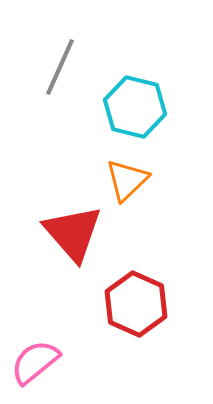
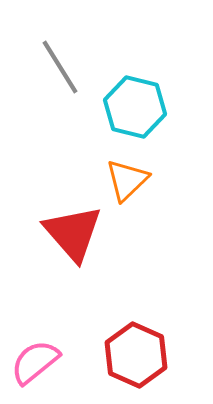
gray line: rotated 56 degrees counterclockwise
red hexagon: moved 51 px down
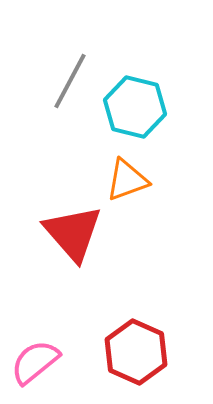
gray line: moved 10 px right, 14 px down; rotated 60 degrees clockwise
orange triangle: rotated 24 degrees clockwise
red hexagon: moved 3 px up
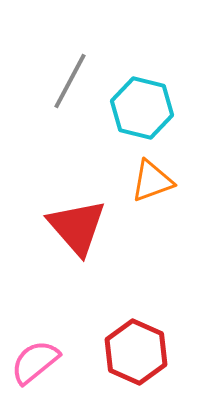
cyan hexagon: moved 7 px right, 1 px down
orange triangle: moved 25 px right, 1 px down
red triangle: moved 4 px right, 6 px up
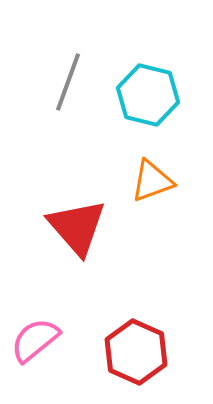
gray line: moved 2 px left, 1 px down; rotated 8 degrees counterclockwise
cyan hexagon: moved 6 px right, 13 px up
pink semicircle: moved 22 px up
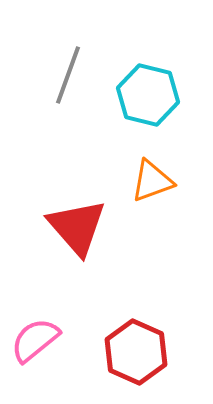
gray line: moved 7 px up
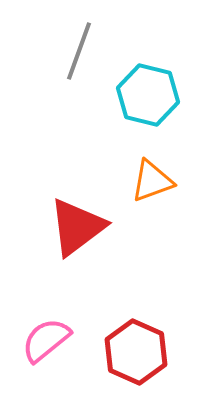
gray line: moved 11 px right, 24 px up
red triangle: rotated 34 degrees clockwise
pink semicircle: moved 11 px right
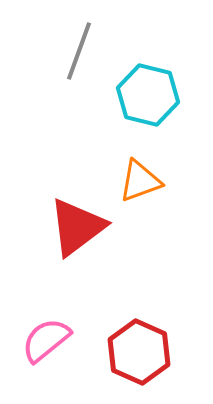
orange triangle: moved 12 px left
red hexagon: moved 3 px right
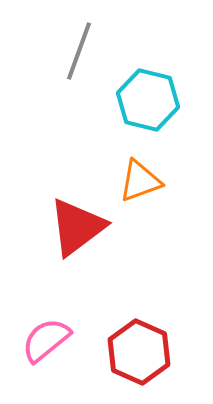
cyan hexagon: moved 5 px down
